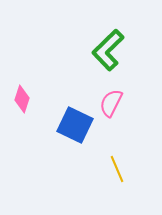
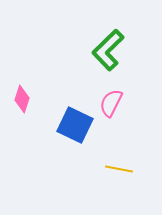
yellow line: moved 2 px right; rotated 56 degrees counterclockwise
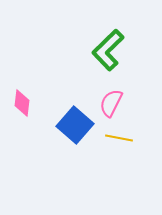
pink diamond: moved 4 px down; rotated 12 degrees counterclockwise
blue square: rotated 15 degrees clockwise
yellow line: moved 31 px up
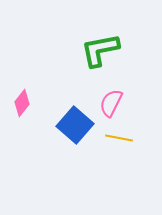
green L-shape: moved 8 px left; rotated 33 degrees clockwise
pink diamond: rotated 32 degrees clockwise
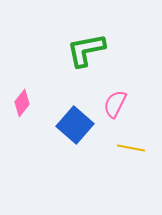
green L-shape: moved 14 px left
pink semicircle: moved 4 px right, 1 px down
yellow line: moved 12 px right, 10 px down
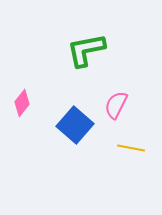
pink semicircle: moved 1 px right, 1 px down
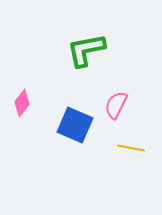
blue square: rotated 18 degrees counterclockwise
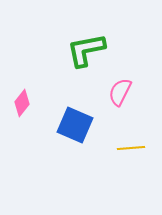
pink semicircle: moved 4 px right, 13 px up
yellow line: rotated 16 degrees counterclockwise
